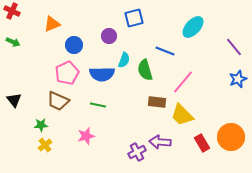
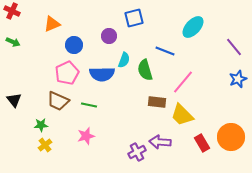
green line: moved 9 px left
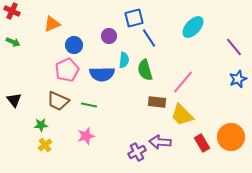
blue line: moved 16 px left, 13 px up; rotated 36 degrees clockwise
cyan semicircle: rotated 14 degrees counterclockwise
pink pentagon: moved 3 px up
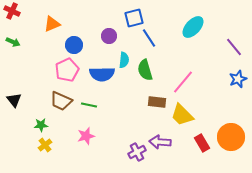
brown trapezoid: moved 3 px right
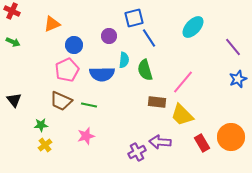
purple line: moved 1 px left
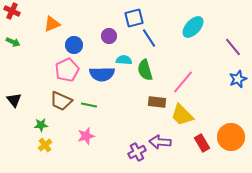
cyan semicircle: rotated 91 degrees counterclockwise
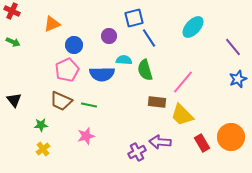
yellow cross: moved 2 px left, 4 px down
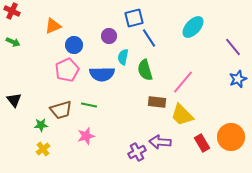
orange triangle: moved 1 px right, 2 px down
cyan semicircle: moved 1 px left, 3 px up; rotated 84 degrees counterclockwise
brown trapezoid: moved 9 px down; rotated 40 degrees counterclockwise
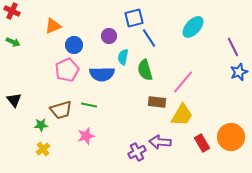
purple line: rotated 12 degrees clockwise
blue star: moved 1 px right, 7 px up
yellow trapezoid: rotated 105 degrees counterclockwise
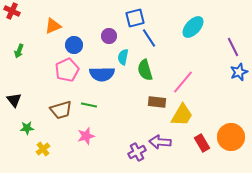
blue square: moved 1 px right
green arrow: moved 6 px right, 9 px down; rotated 88 degrees clockwise
green star: moved 14 px left, 3 px down
